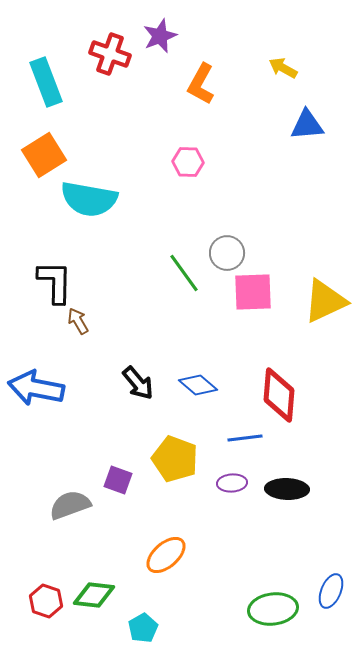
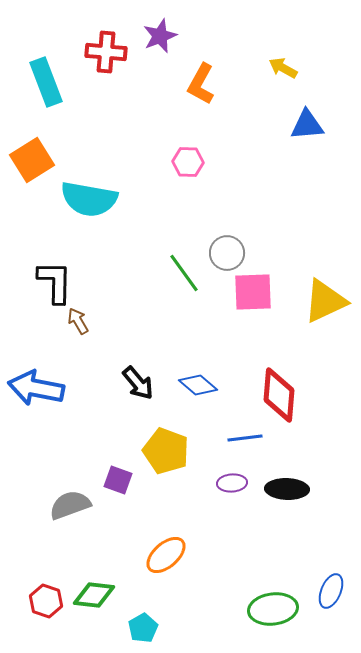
red cross: moved 4 px left, 2 px up; rotated 15 degrees counterclockwise
orange square: moved 12 px left, 5 px down
yellow pentagon: moved 9 px left, 8 px up
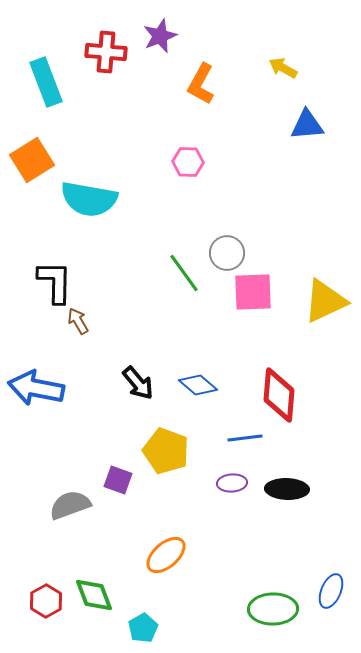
green diamond: rotated 63 degrees clockwise
red hexagon: rotated 12 degrees clockwise
green ellipse: rotated 6 degrees clockwise
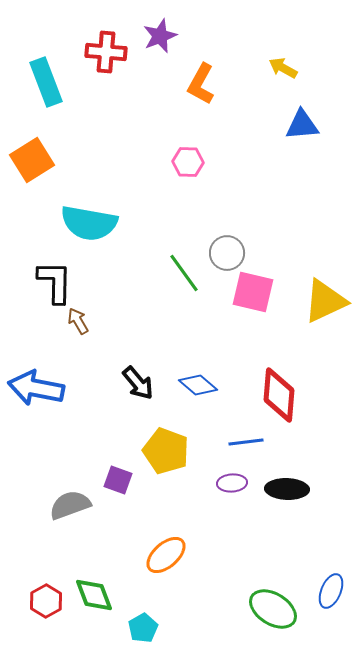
blue triangle: moved 5 px left
cyan semicircle: moved 24 px down
pink square: rotated 15 degrees clockwise
blue line: moved 1 px right, 4 px down
green ellipse: rotated 33 degrees clockwise
